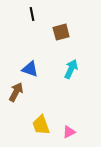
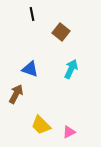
brown square: rotated 36 degrees counterclockwise
brown arrow: moved 2 px down
yellow trapezoid: rotated 25 degrees counterclockwise
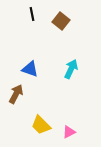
brown square: moved 11 px up
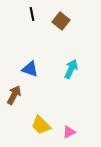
brown arrow: moved 2 px left, 1 px down
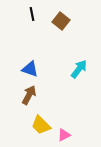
cyan arrow: moved 8 px right; rotated 12 degrees clockwise
brown arrow: moved 15 px right
pink triangle: moved 5 px left, 3 px down
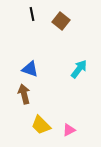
brown arrow: moved 5 px left, 1 px up; rotated 42 degrees counterclockwise
pink triangle: moved 5 px right, 5 px up
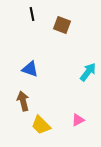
brown square: moved 1 px right, 4 px down; rotated 18 degrees counterclockwise
cyan arrow: moved 9 px right, 3 px down
brown arrow: moved 1 px left, 7 px down
pink triangle: moved 9 px right, 10 px up
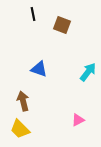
black line: moved 1 px right
blue triangle: moved 9 px right
yellow trapezoid: moved 21 px left, 4 px down
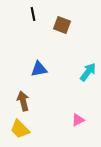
blue triangle: rotated 30 degrees counterclockwise
